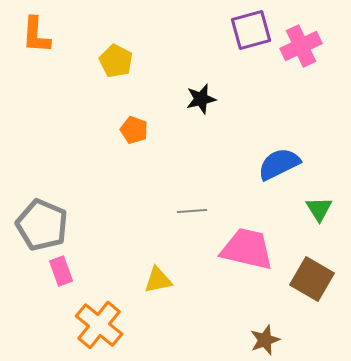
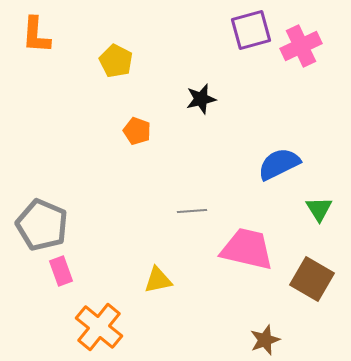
orange pentagon: moved 3 px right, 1 px down
orange cross: moved 2 px down
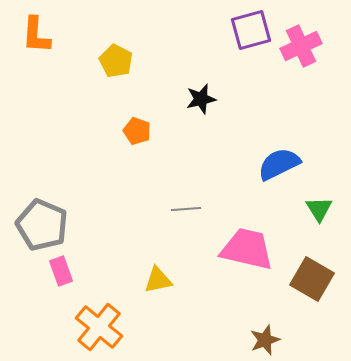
gray line: moved 6 px left, 2 px up
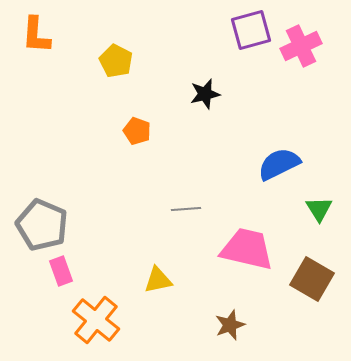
black star: moved 4 px right, 5 px up
orange cross: moved 3 px left, 7 px up
brown star: moved 35 px left, 15 px up
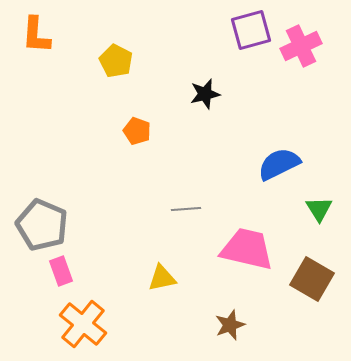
yellow triangle: moved 4 px right, 2 px up
orange cross: moved 13 px left, 4 px down
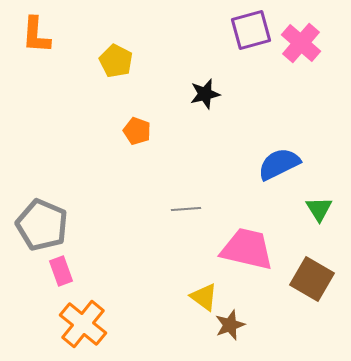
pink cross: moved 3 px up; rotated 24 degrees counterclockwise
yellow triangle: moved 42 px right, 19 px down; rotated 48 degrees clockwise
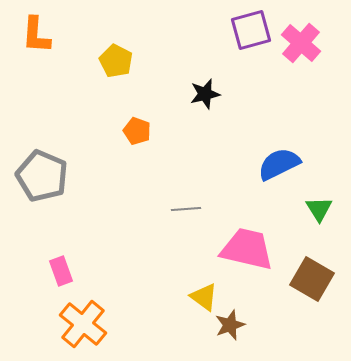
gray pentagon: moved 49 px up
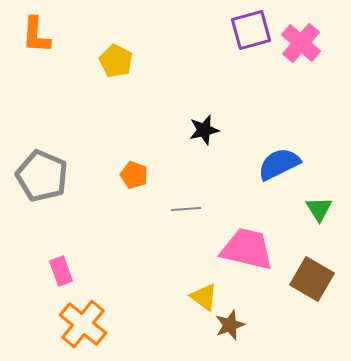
black star: moved 1 px left, 36 px down
orange pentagon: moved 3 px left, 44 px down
